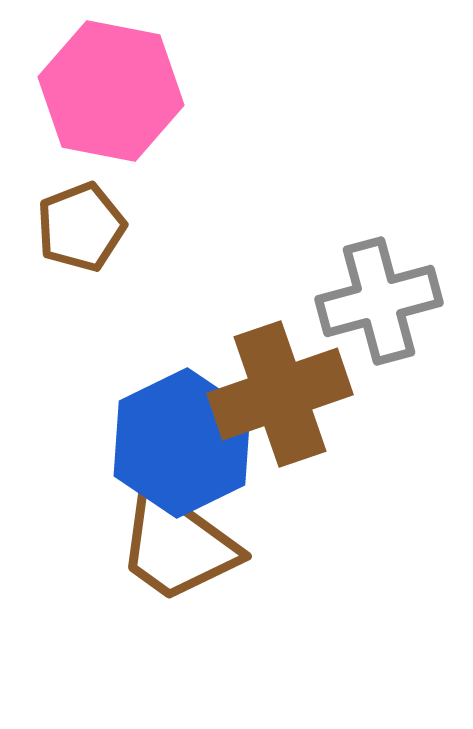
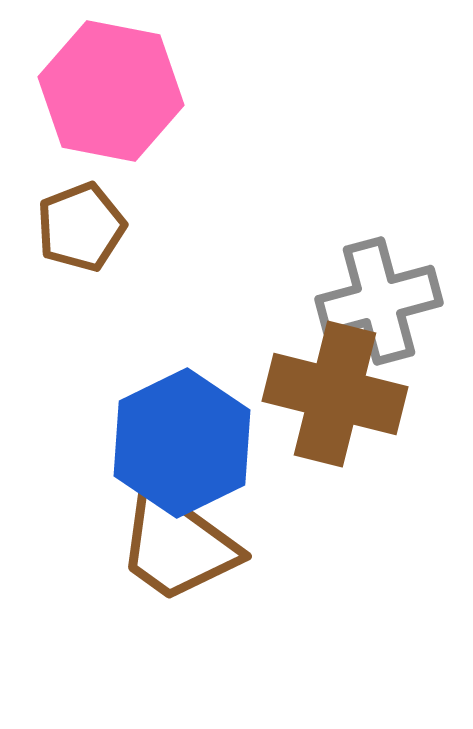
brown cross: moved 55 px right; rotated 33 degrees clockwise
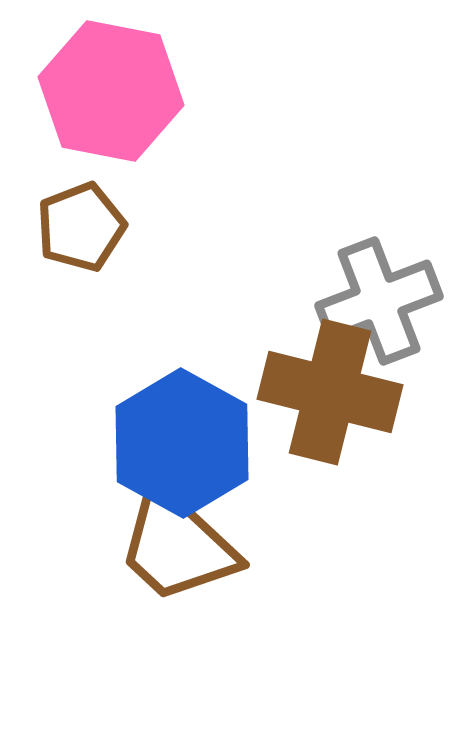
gray cross: rotated 6 degrees counterclockwise
brown cross: moved 5 px left, 2 px up
blue hexagon: rotated 5 degrees counterclockwise
brown trapezoid: rotated 7 degrees clockwise
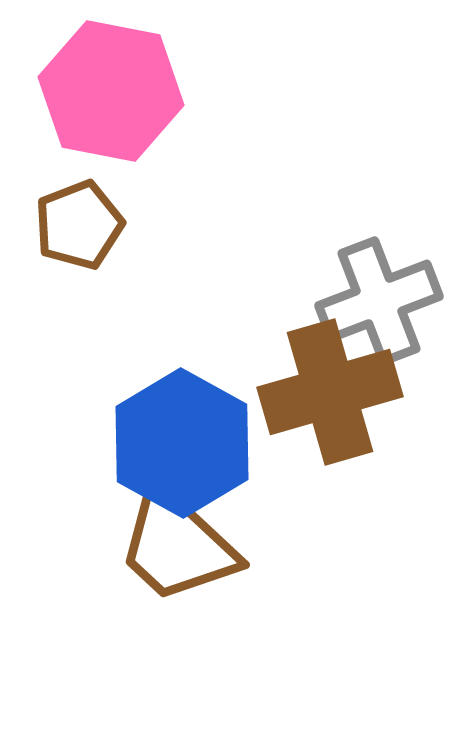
brown pentagon: moved 2 px left, 2 px up
brown cross: rotated 30 degrees counterclockwise
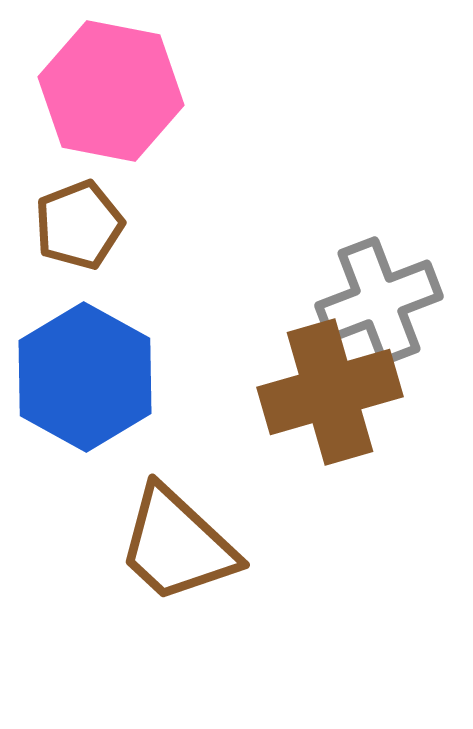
blue hexagon: moved 97 px left, 66 px up
